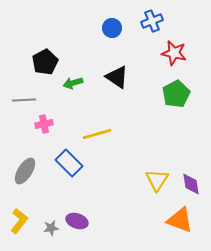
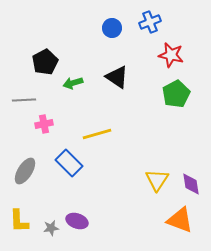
blue cross: moved 2 px left, 1 px down
red star: moved 3 px left, 2 px down
yellow L-shape: rotated 140 degrees clockwise
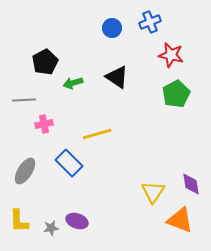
yellow triangle: moved 4 px left, 12 px down
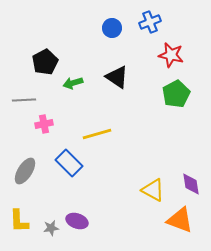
yellow triangle: moved 2 px up; rotated 35 degrees counterclockwise
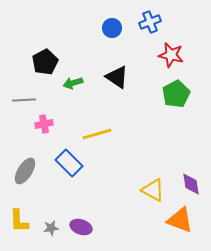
purple ellipse: moved 4 px right, 6 px down
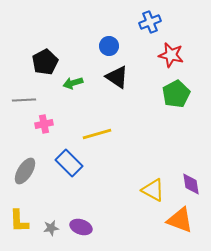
blue circle: moved 3 px left, 18 px down
